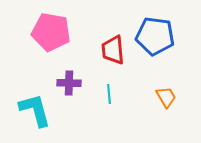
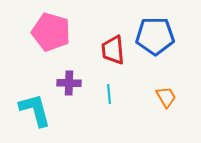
pink pentagon: rotated 6 degrees clockwise
blue pentagon: rotated 9 degrees counterclockwise
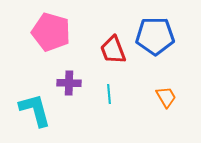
red trapezoid: rotated 16 degrees counterclockwise
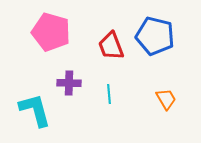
blue pentagon: rotated 15 degrees clockwise
red trapezoid: moved 2 px left, 4 px up
orange trapezoid: moved 2 px down
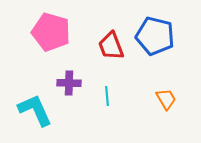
cyan line: moved 2 px left, 2 px down
cyan L-shape: rotated 9 degrees counterclockwise
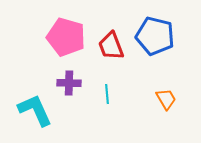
pink pentagon: moved 15 px right, 5 px down
cyan line: moved 2 px up
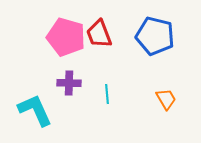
red trapezoid: moved 12 px left, 12 px up
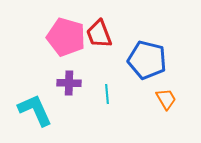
blue pentagon: moved 8 px left, 24 px down
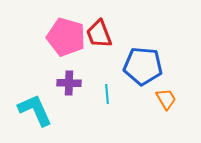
blue pentagon: moved 4 px left, 6 px down; rotated 9 degrees counterclockwise
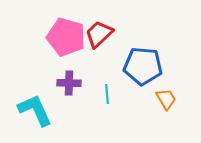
red trapezoid: rotated 68 degrees clockwise
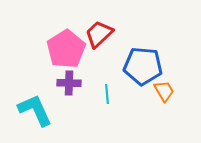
pink pentagon: moved 12 px down; rotated 24 degrees clockwise
orange trapezoid: moved 2 px left, 8 px up
